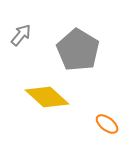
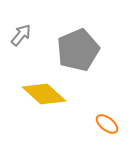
gray pentagon: rotated 18 degrees clockwise
yellow diamond: moved 3 px left, 3 px up
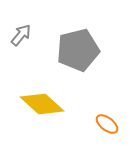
gray pentagon: rotated 9 degrees clockwise
yellow diamond: moved 2 px left, 10 px down
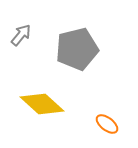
gray pentagon: moved 1 px left, 1 px up
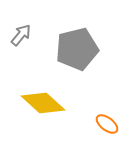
yellow diamond: moved 1 px right, 1 px up
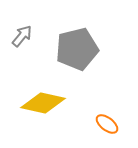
gray arrow: moved 1 px right, 1 px down
yellow diamond: rotated 30 degrees counterclockwise
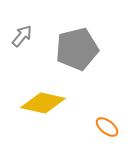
orange ellipse: moved 3 px down
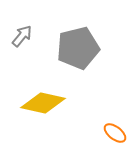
gray pentagon: moved 1 px right, 1 px up
orange ellipse: moved 8 px right, 6 px down
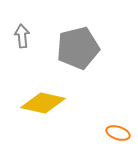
gray arrow: rotated 45 degrees counterclockwise
orange ellipse: moved 3 px right; rotated 20 degrees counterclockwise
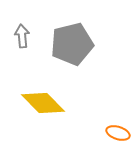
gray pentagon: moved 6 px left, 4 px up
yellow diamond: rotated 33 degrees clockwise
